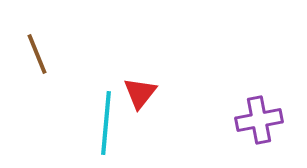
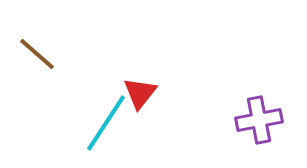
brown line: rotated 27 degrees counterclockwise
cyan line: rotated 28 degrees clockwise
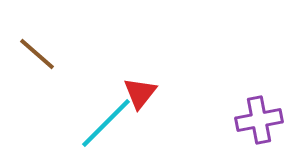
cyan line: rotated 12 degrees clockwise
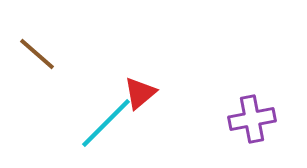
red triangle: rotated 12 degrees clockwise
purple cross: moved 7 px left, 1 px up
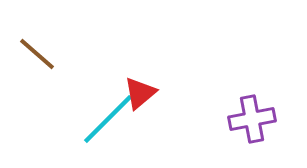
cyan line: moved 2 px right, 4 px up
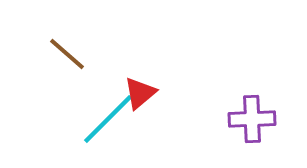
brown line: moved 30 px right
purple cross: rotated 9 degrees clockwise
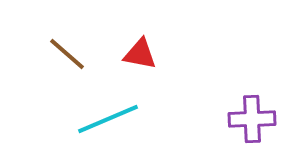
red triangle: moved 39 px up; rotated 51 degrees clockwise
cyan line: rotated 22 degrees clockwise
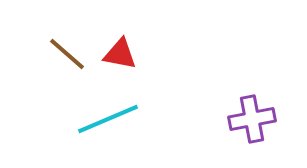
red triangle: moved 20 px left
purple cross: rotated 9 degrees counterclockwise
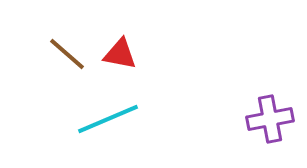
purple cross: moved 18 px right
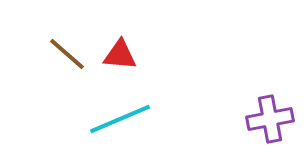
red triangle: moved 1 px down; rotated 6 degrees counterclockwise
cyan line: moved 12 px right
